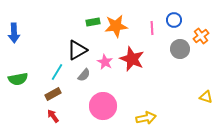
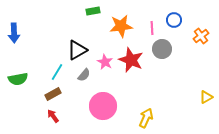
green rectangle: moved 11 px up
orange star: moved 5 px right
gray circle: moved 18 px left
red star: moved 1 px left, 1 px down
yellow triangle: rotated 48 degrees counterclockwise
yellow arrow: rotated 54 degrees counterclockwise
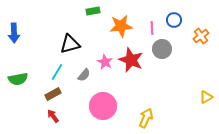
black triangle: moved 7 px left, 6 px up; rotated 15 degrees clockwise
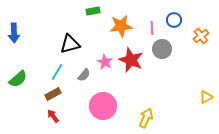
green semicircle: rotated 30 degrees counterclockwise
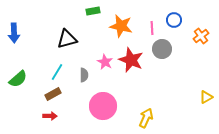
orange star: rotated 20 degrees clockwise
black triangle: moved 3 px left, 5 px up
gray semicircle: rotated 40 degrees counterclockwise
red arrow: moved 3 px left; rotated 128 degrees clockwise
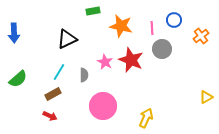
black triangle: rotated 10 degrees counterclockwise
cyan line: moved 2 px right
red arrow: rotated 24 degrees clockwise
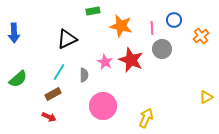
red arrow: moved 1 px left, 1 px down
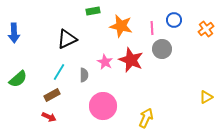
orange cross: moved 5 px right, 7 px up
brown rectangle: moved 1 px left, 1 px down
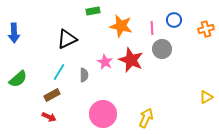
orange cross: rotated 21 degrees clockwise
pink circle: moved 8 px down
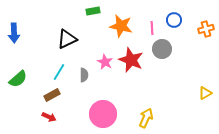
yellow triangle: moved 1 px left, 4 px up
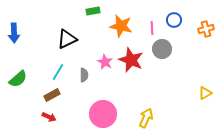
cyan line: moved 1 px left
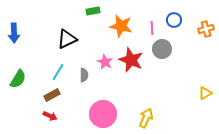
green semicircle: rotated 18 degrees counterclockwise
red arrow: moved 1 px right, 1 px up
